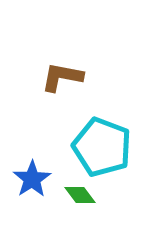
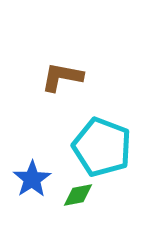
green diamond: moved 2 px left; rotated 64 degrees counterclockwise
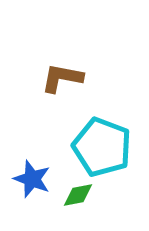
brown L-shape: moved 1 px down
blue star: rotated 18 degrees counterclockwise
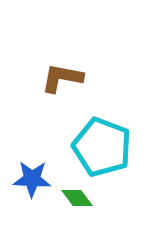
blue star: rotated 18 degrees counterclockwise
green diamond: moved 1 px left, 3 px down; rotated 64 degrees clockwise
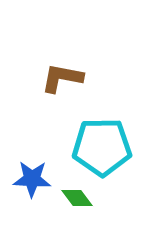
cyan pentagon: rotated 22 degrees counterclockwise
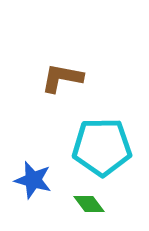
blue star: moved 1 px right, 1 px down; rotated 12 degrees clockwise
green diamond: moved 12 px right, 6 px down
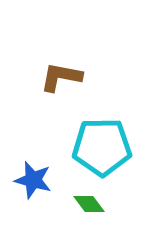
brown L-shape: moved 1 px left, 1 px up
